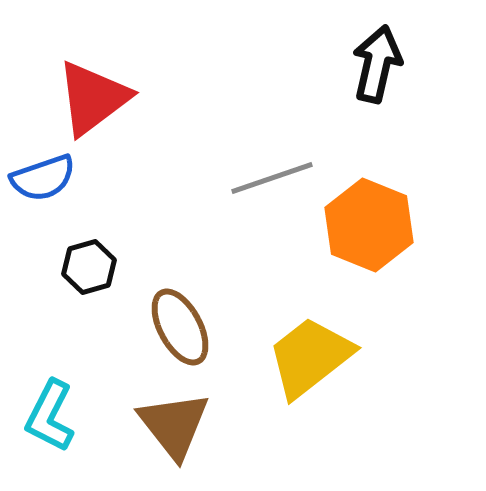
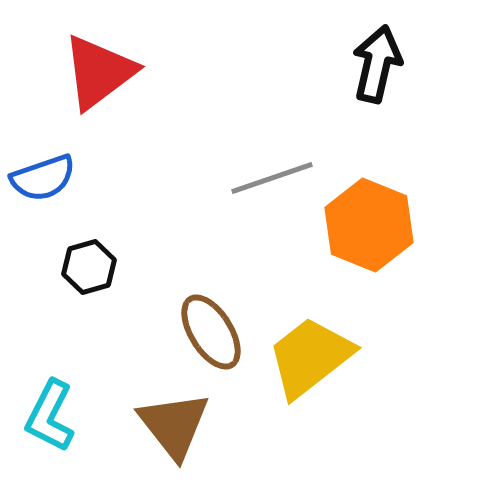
red triangle: moved 6 px right, 26 px up
brown ellipse: moved 31 px right, 5 px down; rotated 4 degrees counterclockwise
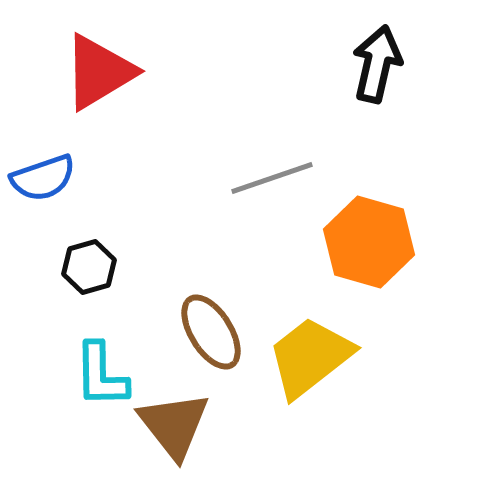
red triangle: rotated 6 degrees clockwise
orange hexagon: moved 17 px down; rotated 6 degrees counterclockwise
cyan L-shape: moved 51 px right, 41 px up; rotated 28 degrees counterclockwise
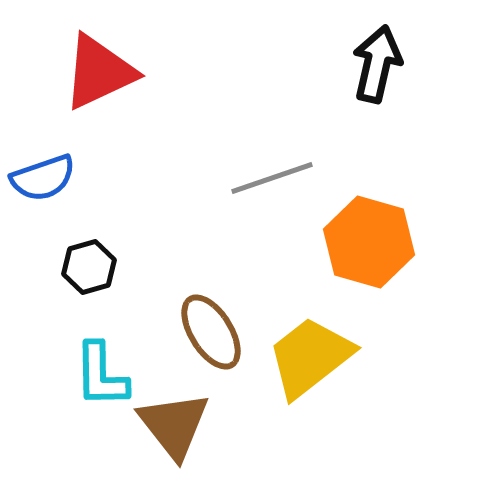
red triangle: rotated 6 degrees clockwise
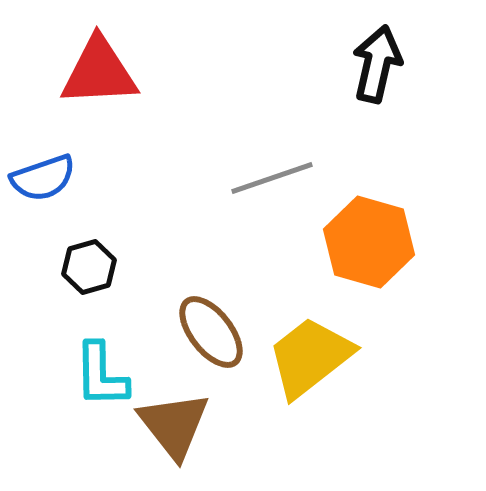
red triangle: rotated 22 degrees clockwise
brown ellipse: rotated 6 degrees counterclockwise
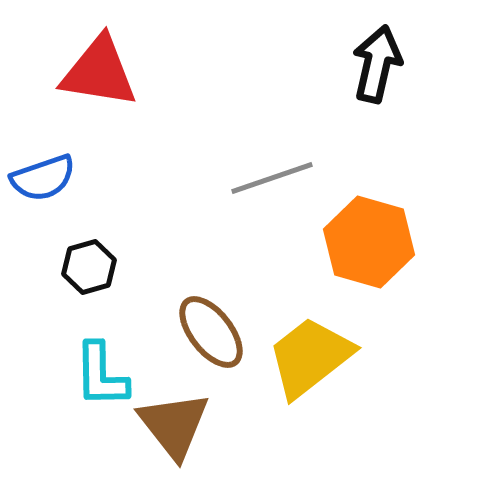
red triangle: rotated 12 degrees clockwise
